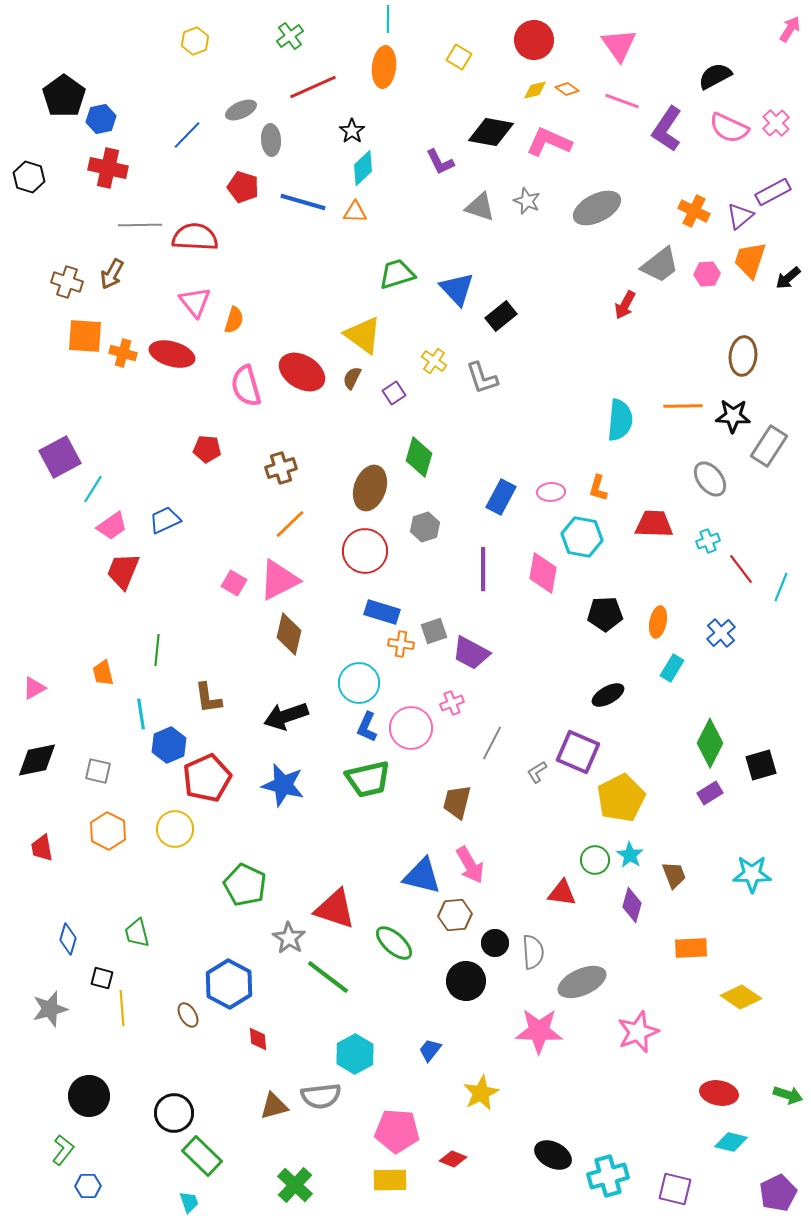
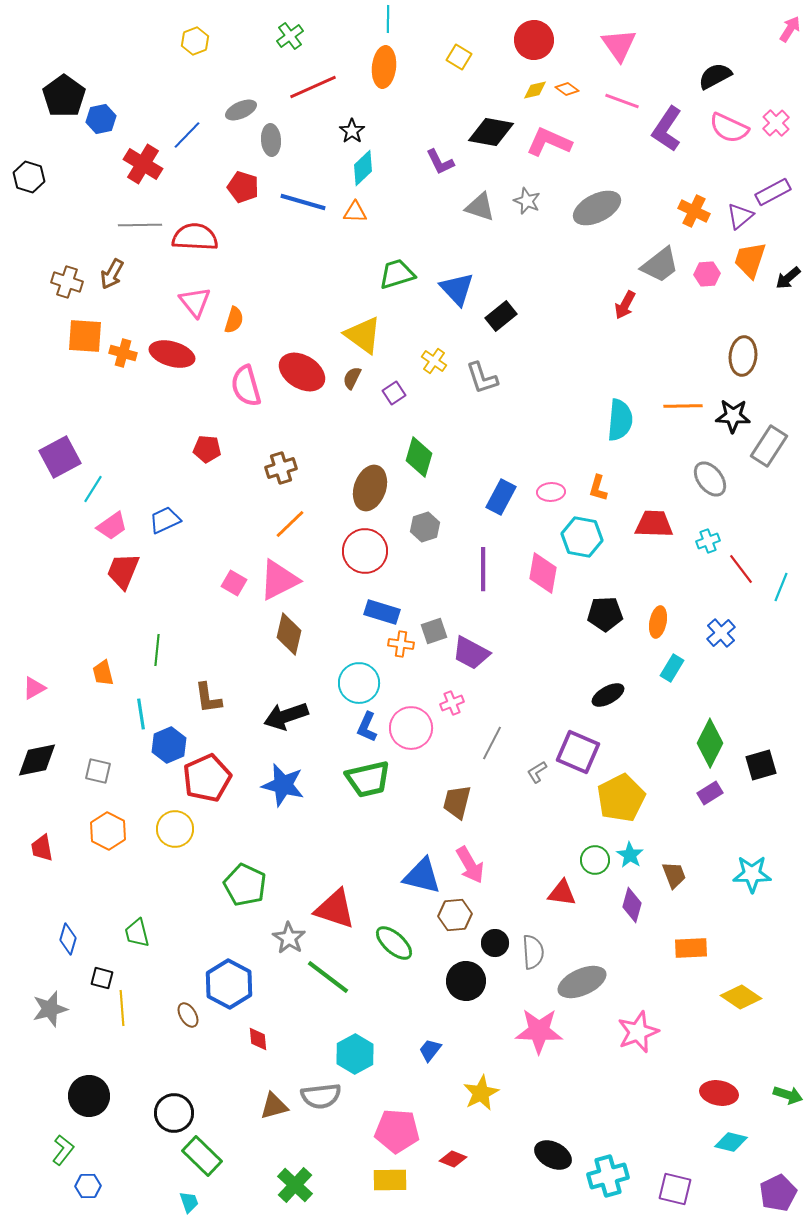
red cross at (108, 168): moved 35 px right, 4 px up; rotated 18 degrees clockwise
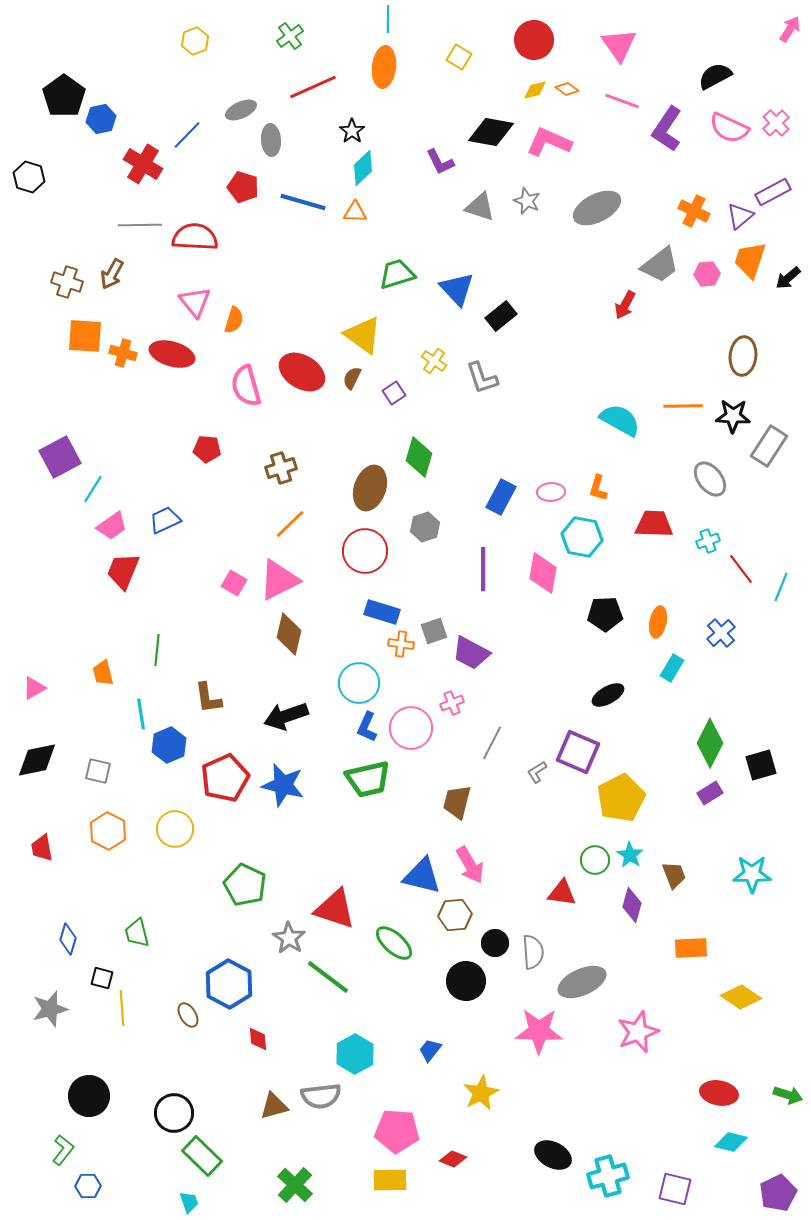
cyan semicircle at (620, 420): rotated 66 degrees counterclockwise
red pentagon at (207, 778): moved 18 px right
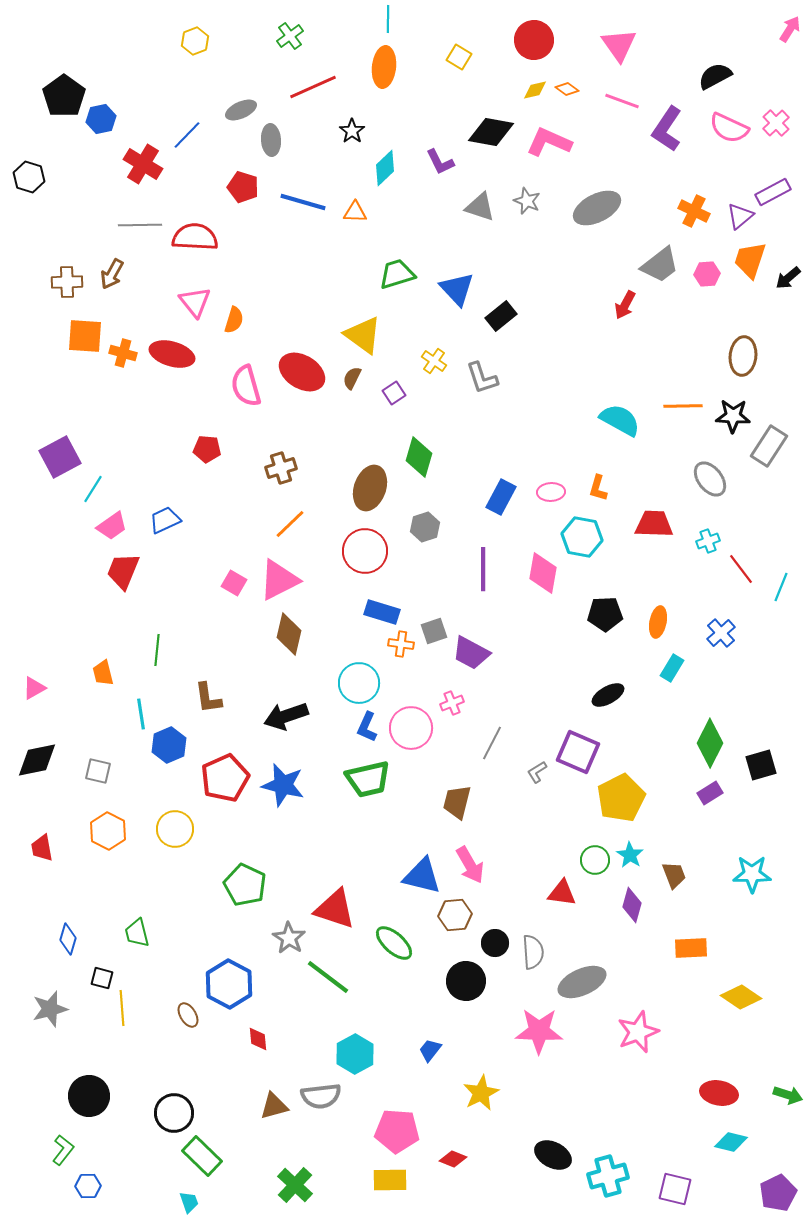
cyan diamond at (363, 168): moved 22 px right
brown cross at (67, 282): rotated 20 degrees counterclockwise
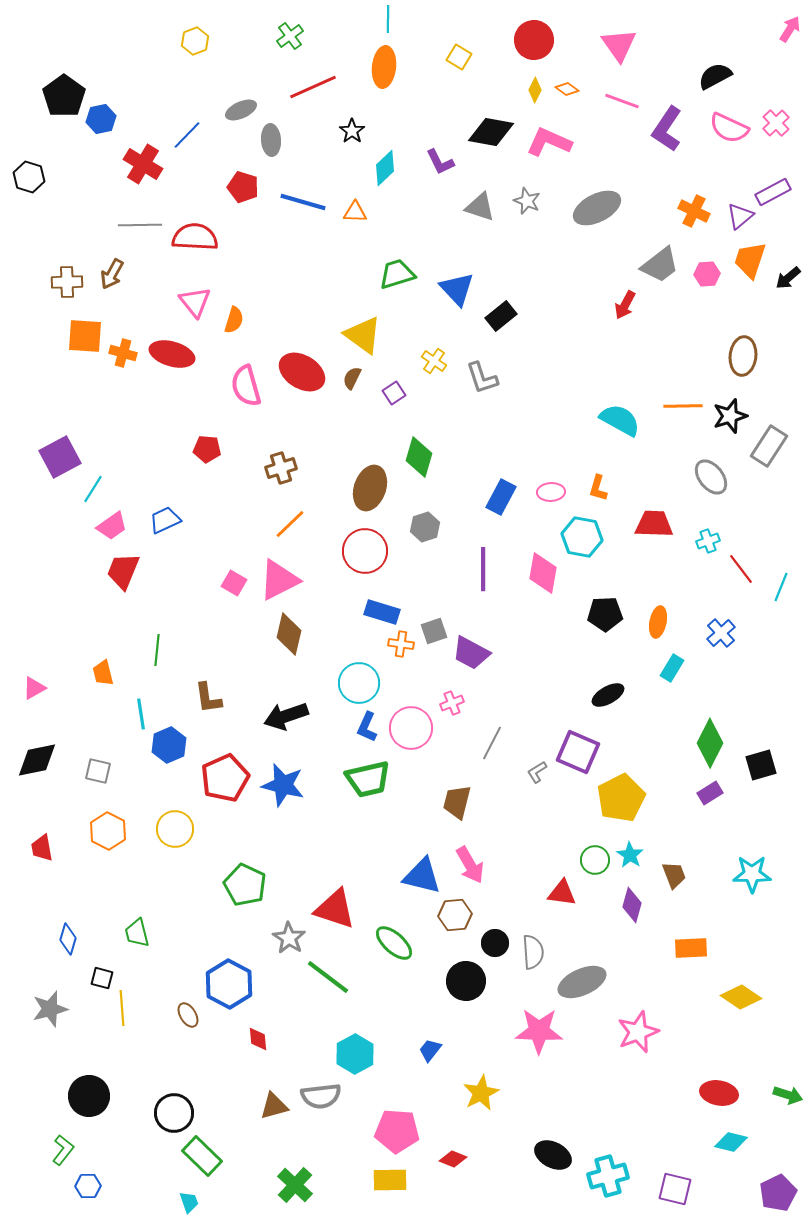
yellow diamond at (535, 90): rotated 50 degrees counterclockwise
black star at (733, 416): moved 3 px left; rotated 20 degrees counterclockwise
gray ellipse at (710, 479): moved 1 px right, 2 px up
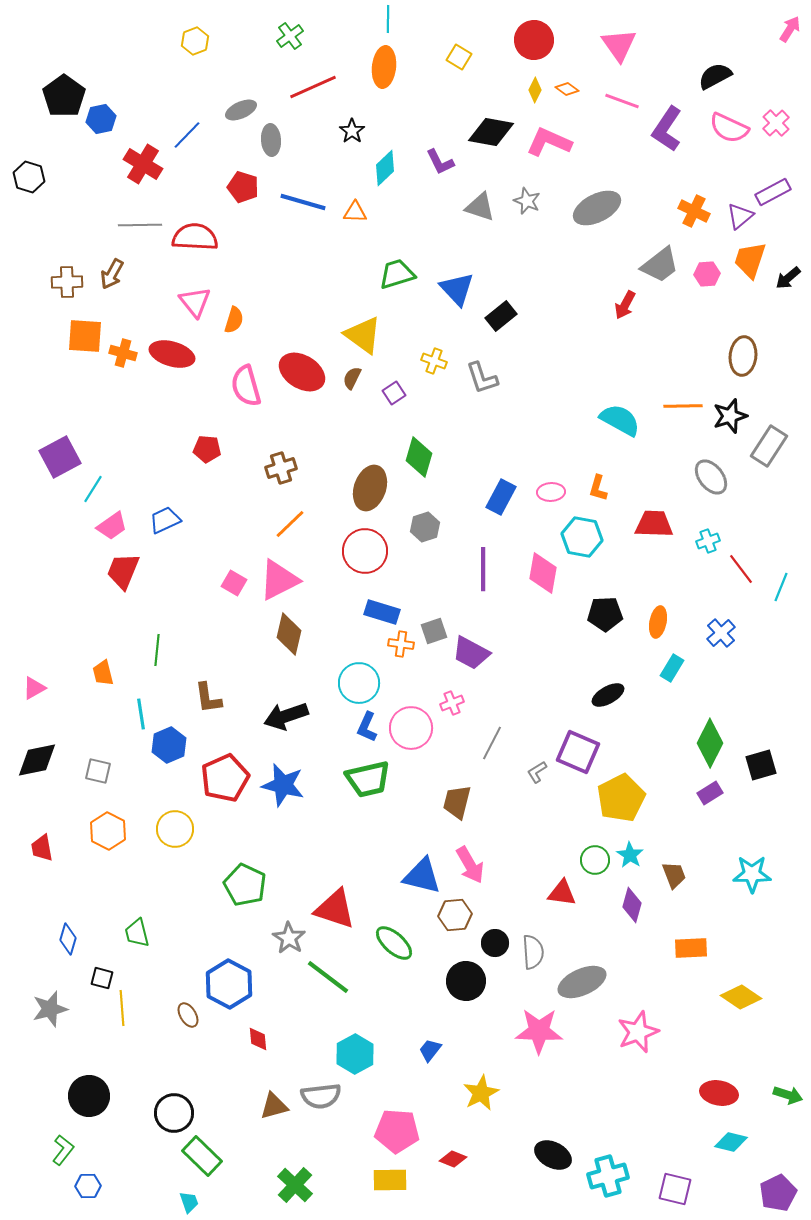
yellow cross at (434, 361): rotated 15 degrees counterclockwise
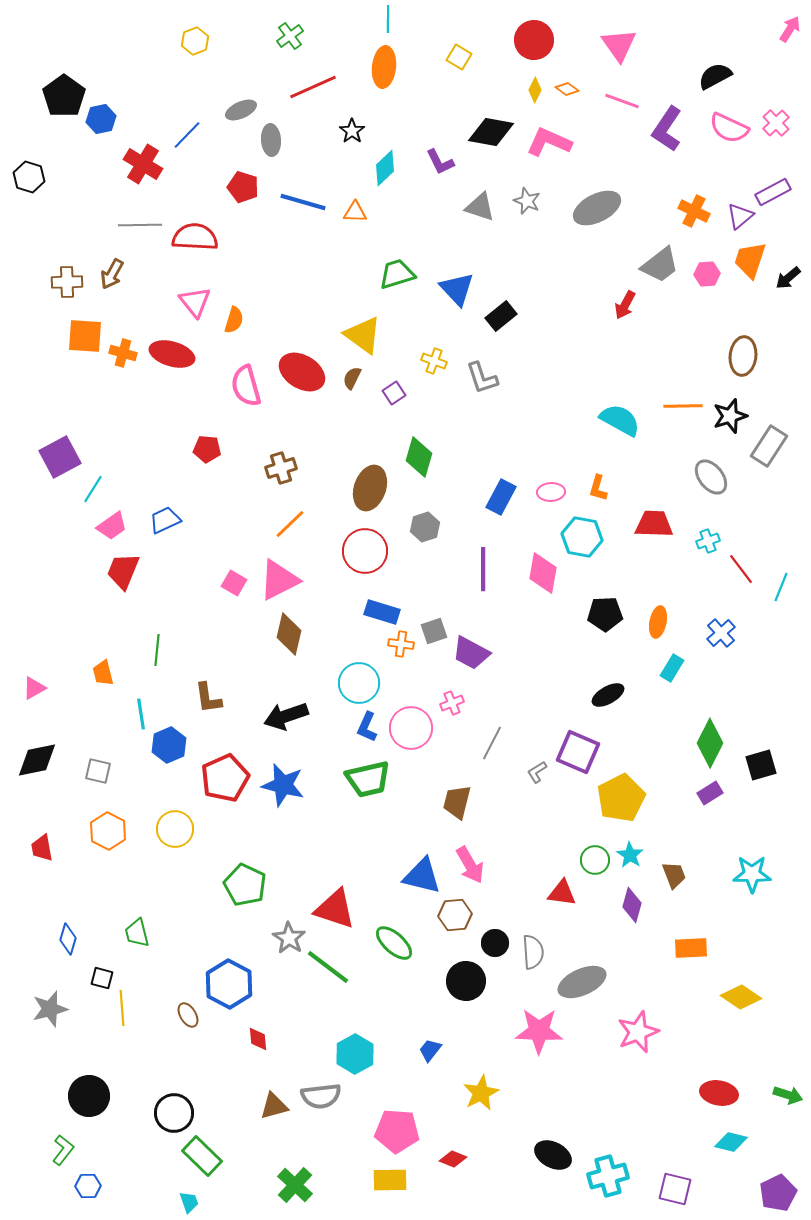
green line at (328, 977): moved 10 px up
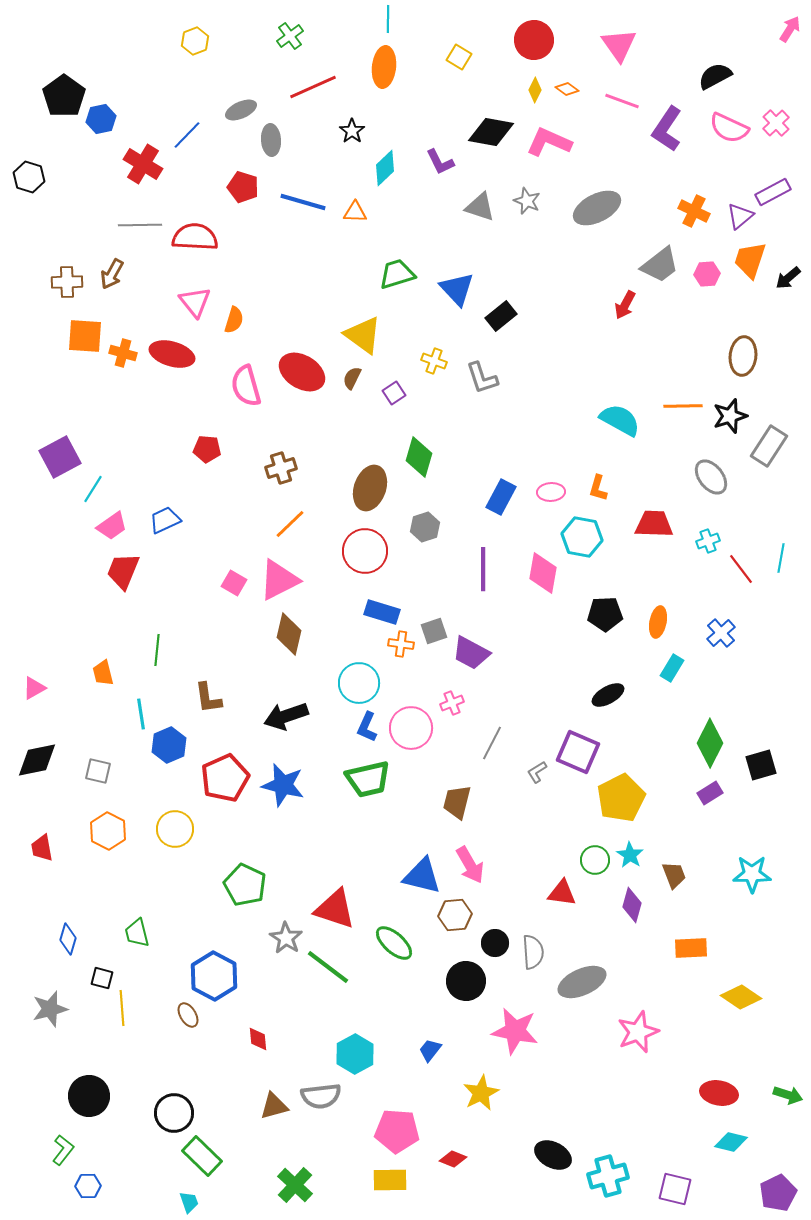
cyan line at (781, 587): moved 29 px up; rotated 12 degrees counterclockwise
gray star at (289, 938): moved 3 px left
blue hexagon at (229, 984): moved 15 px left, 8 px up
pink star at (539, 1031): moved 24 px left; rotated 9 degrees clockwise
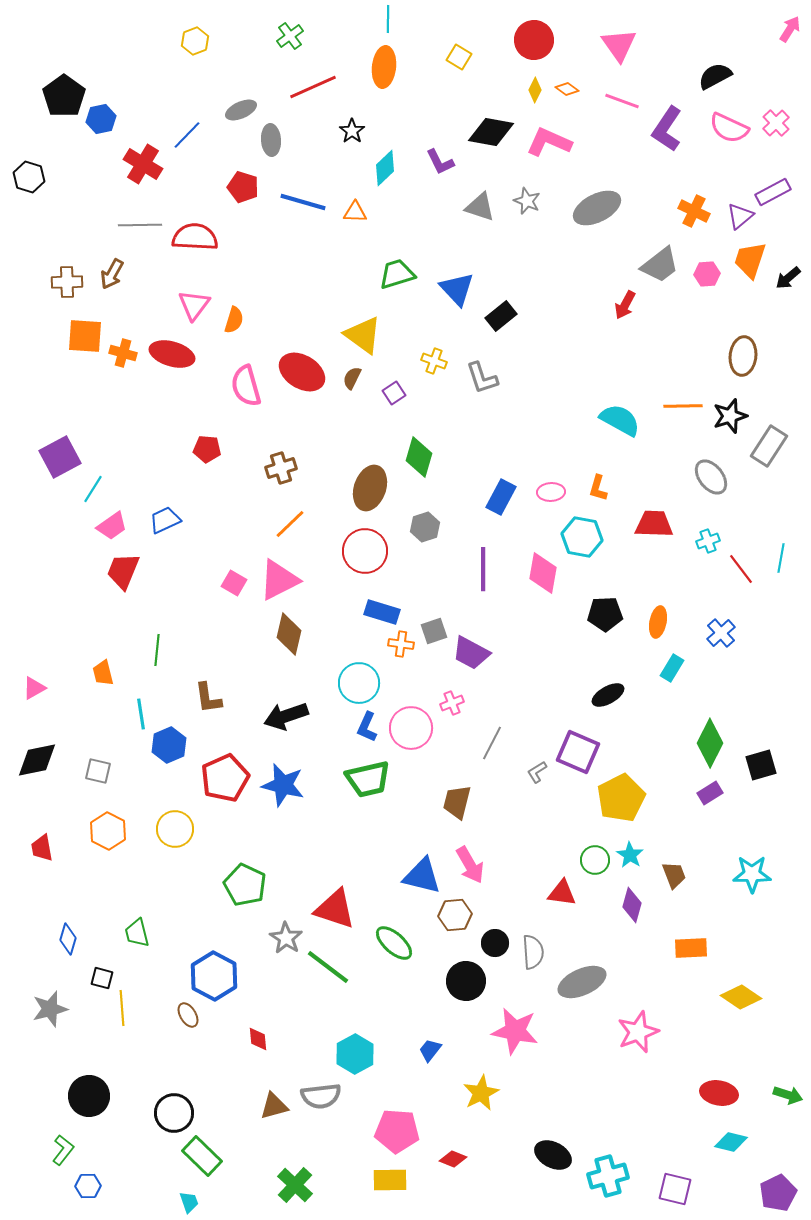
pink triangle at (195, 302): moved 1 px left, 3 px down; rotated 16 degrees clockwise
